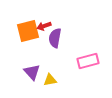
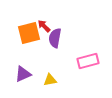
red arrow: rotated 64 degrees clockwise
orange square: moved 1 px right, 2 px down
purple triangle: moved 9 px left, 2 px down; rotated 48 degrees clockwise
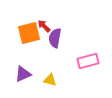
yellow triangle: rotated 24 degrees clockwise
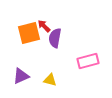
purple triangle: moved 2 px left, 2 px down
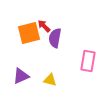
pink rectangle: rotated 65 degrees counterclockwise
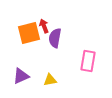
red arrow: rotated 24 degrees clockwise
yellow triangle: rotated 24 degrees counterclockwise
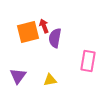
orange square: moved 1 px left, 1 px up
purple triangle: moved 3 px left; rotated 30 degrees counterclockwise
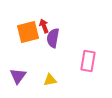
purple semicircle: moved 2 px left
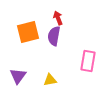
red arrow: moved 14 px right, 8 px up
purple semicircle: moved 1 px right, 2 px up
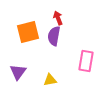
pink rectangle: moved 2 px left
purple triangle: moved 4 px up
